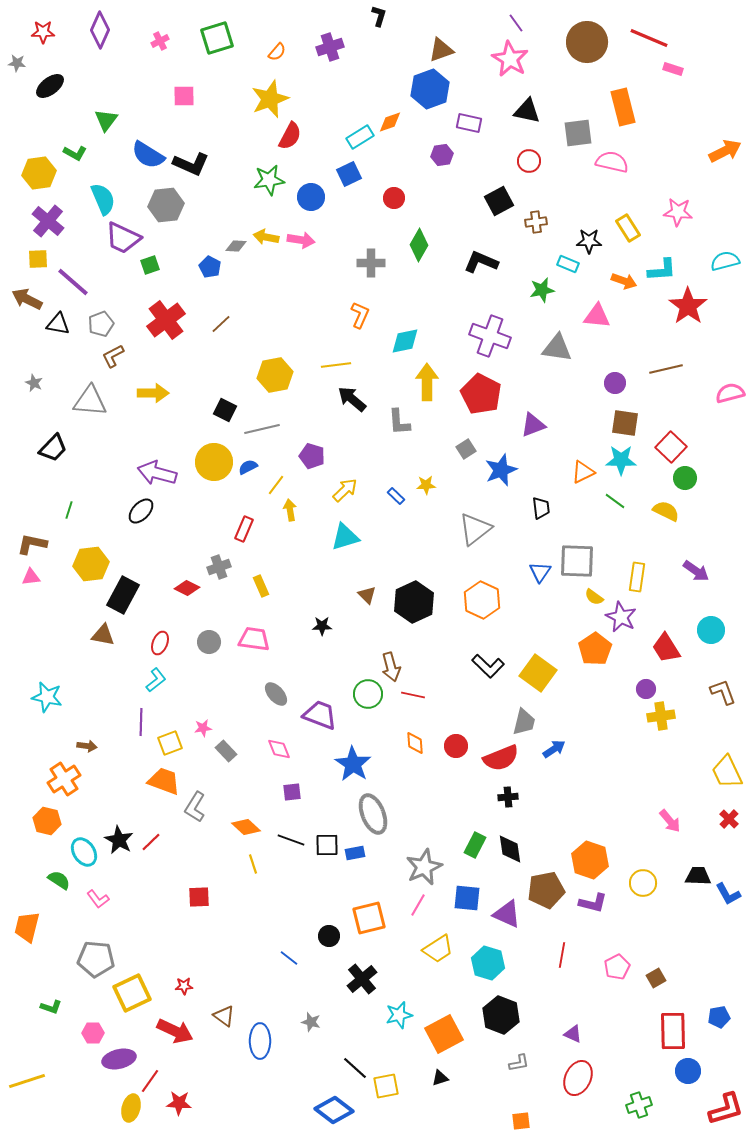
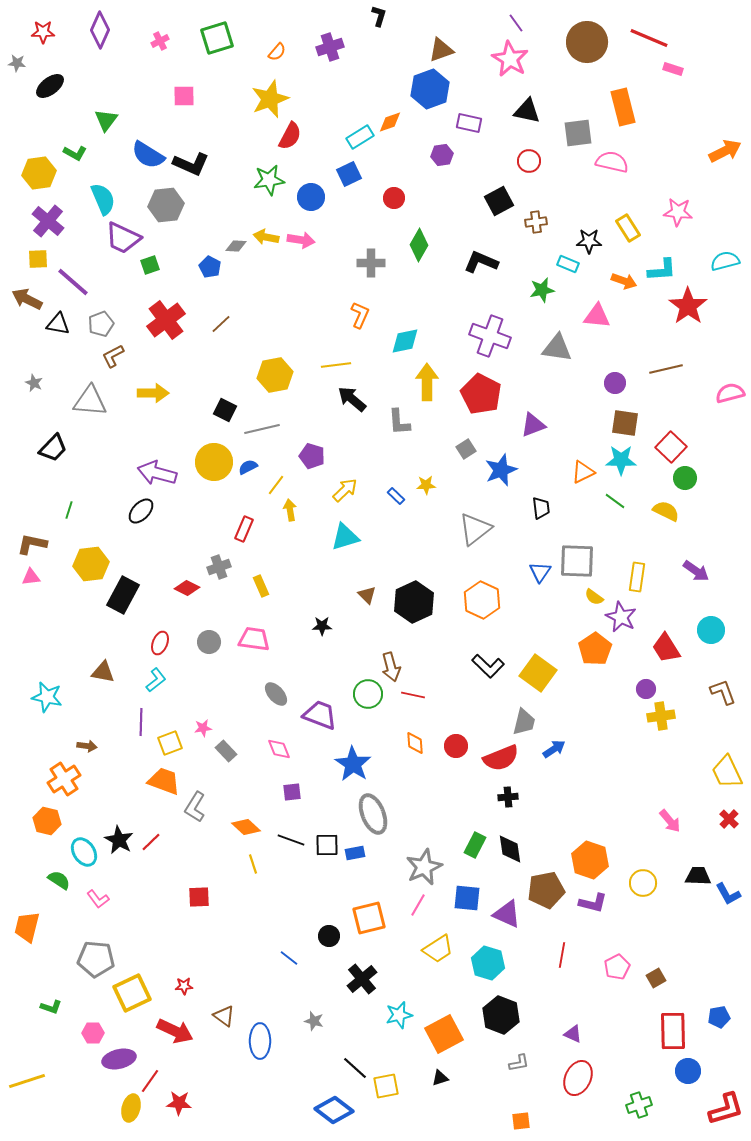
brown triangle at (103, 635): moved 37 px down
gray star at (311, 1022): moved 3 px right, 1 px up
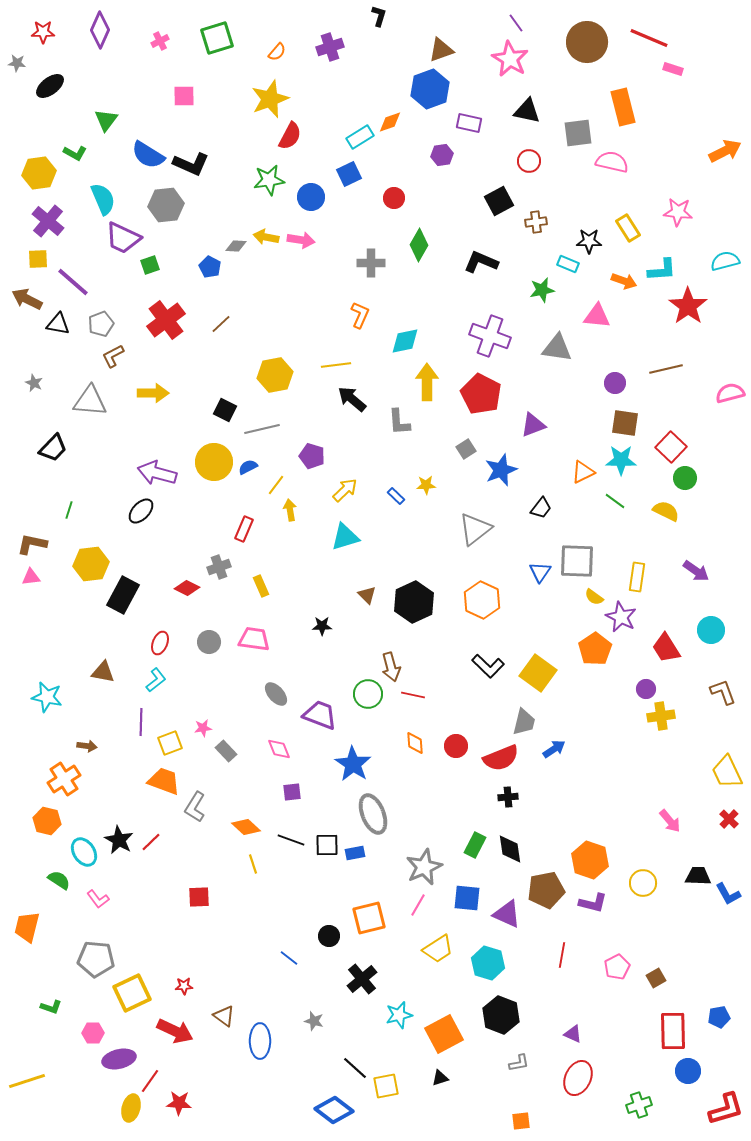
black trapezoid at (541, 508): rotated 45 degrees clockwise
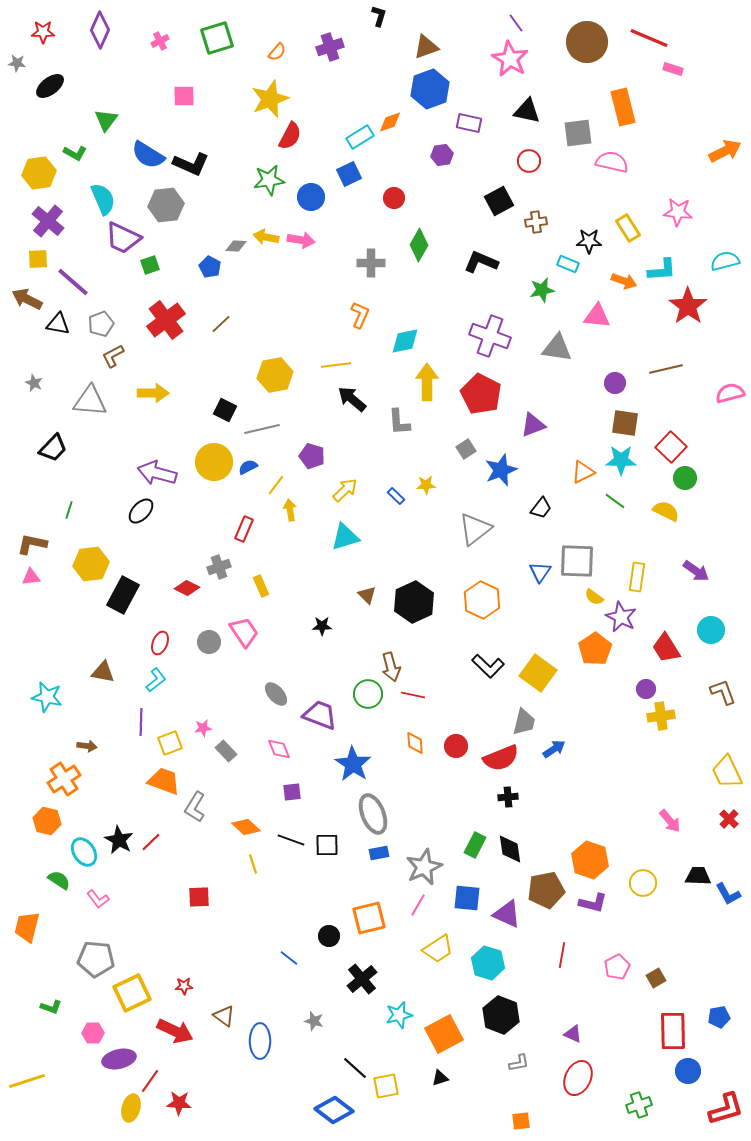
brown triangle at (441, 50): moved 15 px left, 3 px up
pink trapezoid at (254, 639): moved 10 px left, 7 px up; rotated 48 degrees clockwise
blue rectangle at (355, 853): moved 24 px right
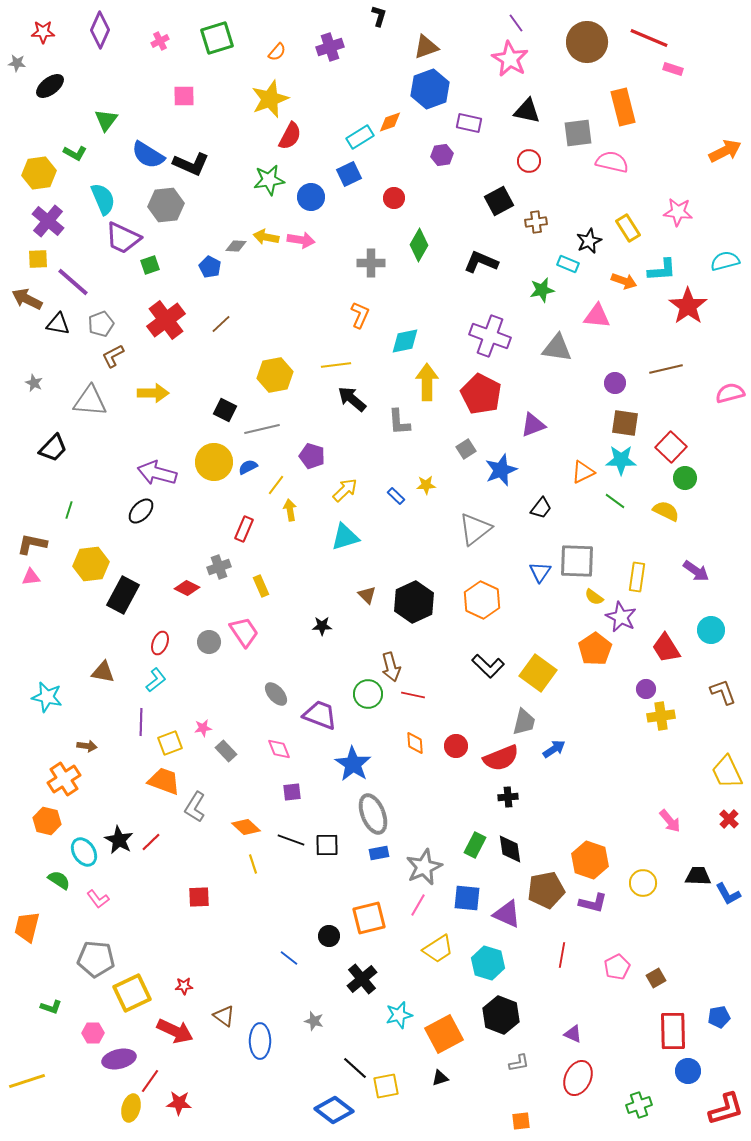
black star at (589, 241): rotated 25 degrees counterclockwise
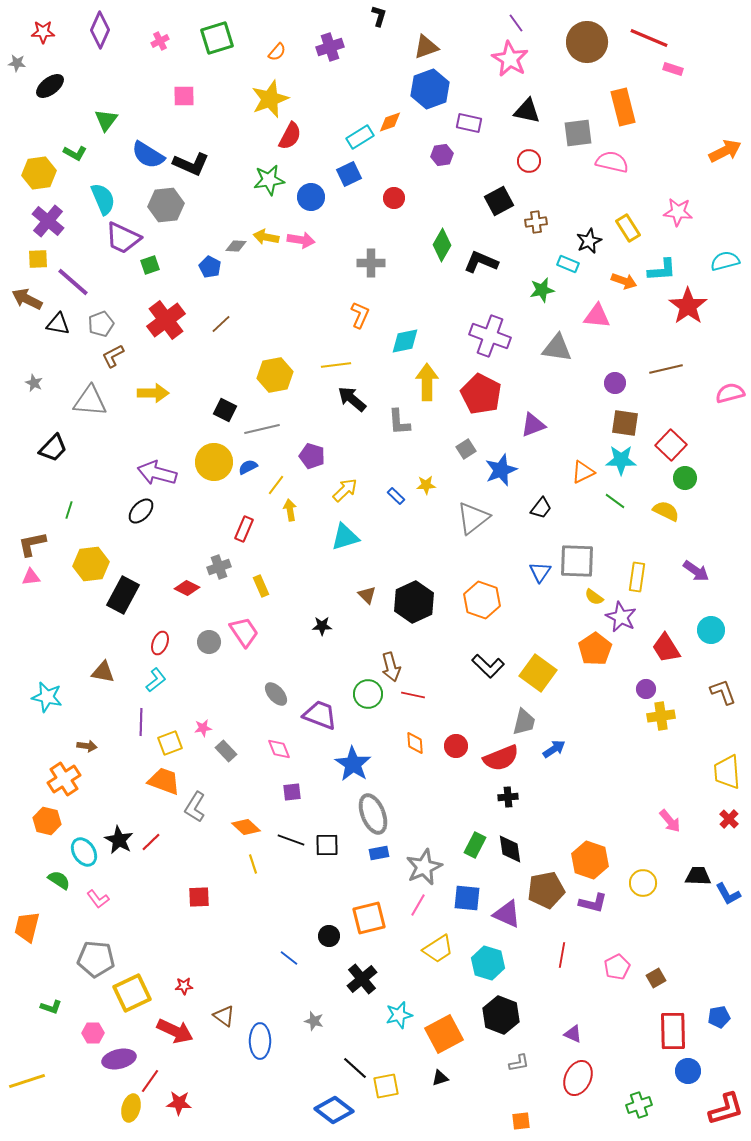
green diamond at (419, 245): moved 23 px right
red square at (671, 447): moved 2 px up
gray triangle at (475, 529): moved 2 px left, 11 px up
brown L-shape at (32, 544): rotated 24 degrees counterclockwise
orange hexagon at (482, 600): rotated 6 degrees counterclockwise
yellow trapezoid at (727, 772): rotated 21 degrees clockwise
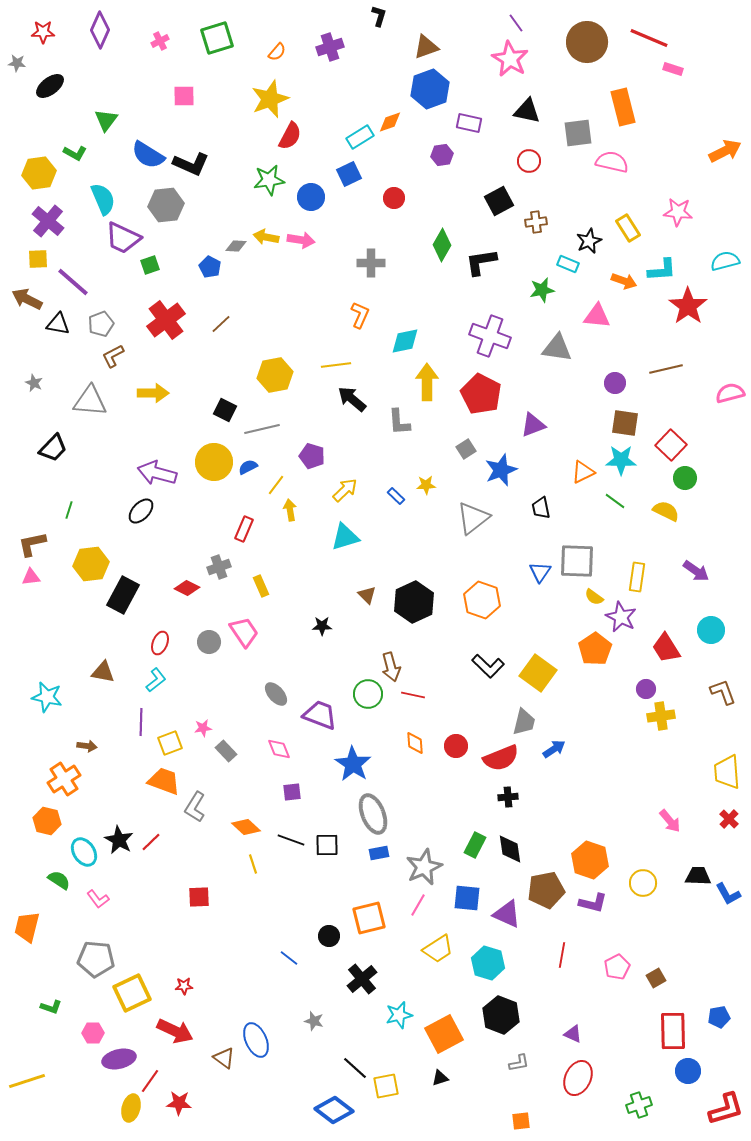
black L-shape at (481, 262): rotated 32 degrees counterclockwise
black trapezoid at (541, 508): rotated 130 degrees clockwise
brown triangle at (224, 1016): moved 42 px down
blue ellipse at (260, 1041): moved 4 px left, 1 px up; rotated 24 degrees counterclockwise
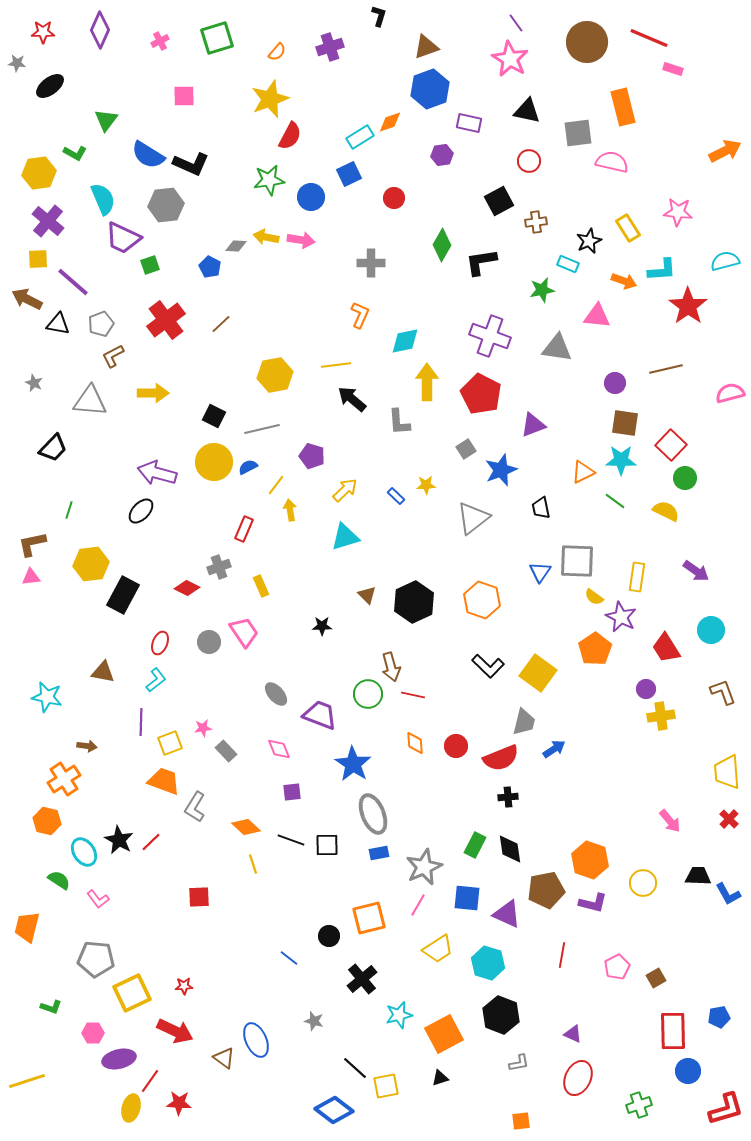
black square at (225, 410): moved 11 px left, 6 px down
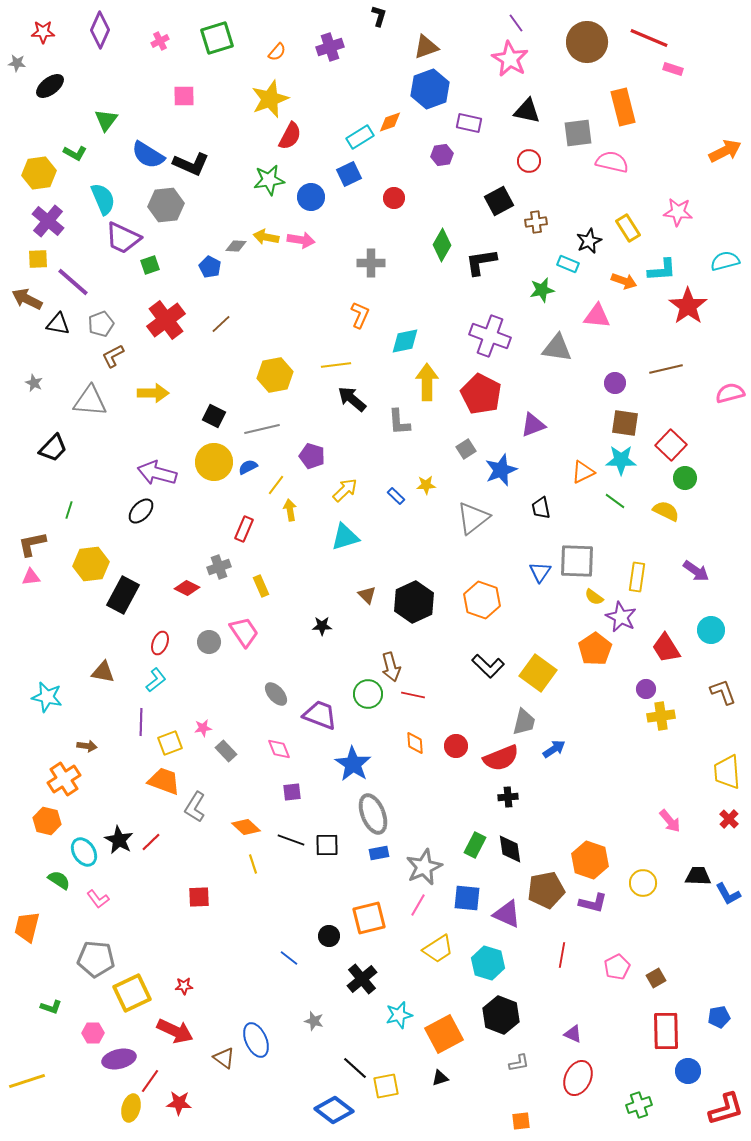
red rectangle at (673, 1031): moved 7 px left
